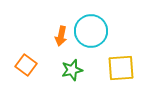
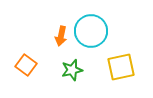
yellow square: moved 1 px up; rotated 8 degrees counterclockwise
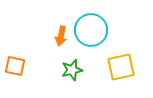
cyan circle: moved 1 px up
orange square: moved 11 px left, 1 px down; rotated 25 degrees counterclockwise
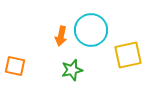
yellow square: moved 7 px right, 12 px up
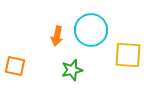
orange arrow: moved 4 px left
yellow square: rotated 16 degrees clockwise
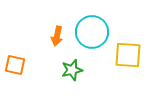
cyan circle: moved 1 px right, 2 px down
orange square: moved 1 px up
